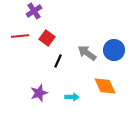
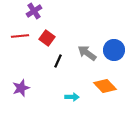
orange diamond: rotated 20 degrees counterclockwise
purple star: moved 18 px left, 5 px up
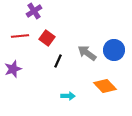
purple star: moved 8 px left, 19 px up
cyan arrow: moved 4 px left, 1 px up
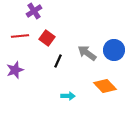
purple star: moved 2 px right, 1 px down
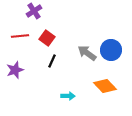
blue circle: moved 3 px left
black line: moved 6 px left
